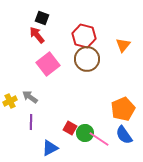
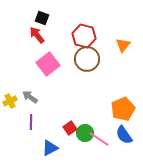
red square: rotated 24 degrees clockwise
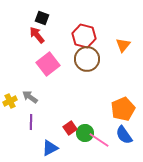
pink line: moved 1 px down
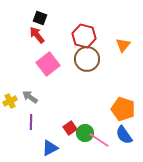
black square: moved 2 px left
orange pentagon: rotated 30 degrees counterclockwise
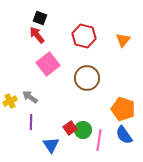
orange triangle: moved 5 px up
brown circle: moved 19 px down
green circle: moved 2 px left, 3 px up
pink line: rotated 65 degrees clockwise
blue triangle: moved 1 px right, 3 px up; rotated 36 degrees counterclockwise
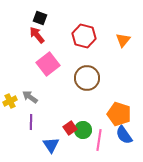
orange pentagon: moved 4 px left, 5 px down
